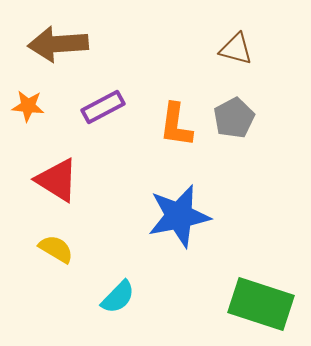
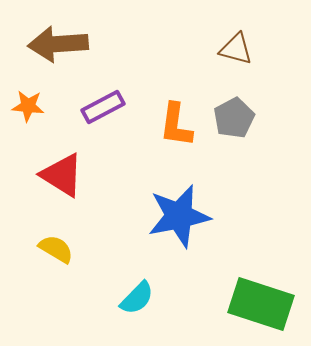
red triangle: moved 5 px right, 5 px up
cyan semicircle: moved 19 px right, 1 px down
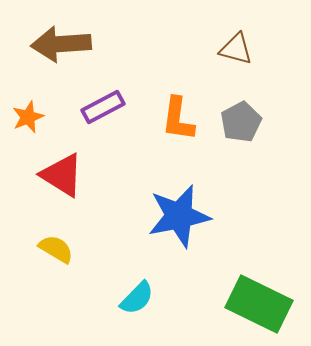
brown arrow: moved 3 px right
orange star: moved 11 px down; rotated 28 degrees counterclockwise
gray pentagon: moved 7 px right, 4 px down
orange L-shape: moved 2 px right, 6 px up
green rectangle: moved 2 px left; rotated 8 degrees clockwise
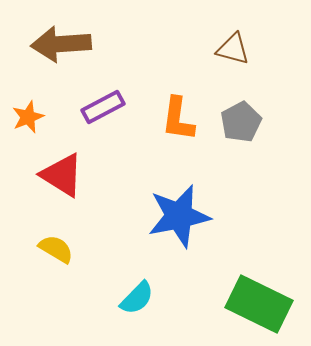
brown triangle: moved 3 px left
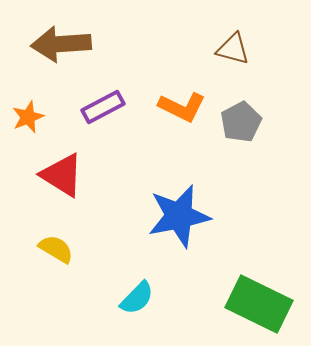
orange L-shape: moved 4 px right, 12 px up; rotated 72 degrees counterclockwise
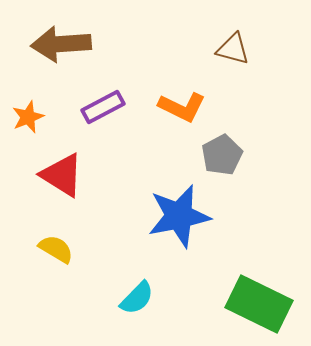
gray pentagon: moved 19 px left, 33 px down
